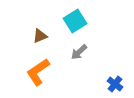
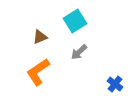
brown triangle: moved 1 px down
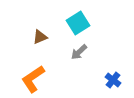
cyan square: moved 3 px right, 2 px down
orange L-shape: moved 5 px left, 7 px down
blue cross: moved 2 px left, 4 px up
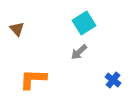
cyan square: moved 6 px right
brown triangle: moved 23 px left, 8 px up; rotated 49 degrees counterclockwise
orange L-shape: rotated 36 degrees clockwise
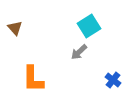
cyan square: moved 5 px right, 3 px down
brown triangle: moved 2 px left, 1 px up
orange L-shape: rotated 92 degrees counterclockwise
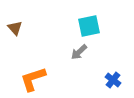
cyan square: rotated 20 degrees clockwise
orange L-shape: rotated 72 degrees clockwise
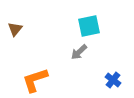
brown triangle: moved 1 px down; rotated 21 degrees clockwise
orange L-shape: moved 2 px right, 1 px down
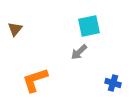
blue cross: moved 3 px down; rotated 21 degrees counterclockwise
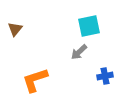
blue cross: moved 8 px left, 7 px up; rotated 28 degrees counterclockwise
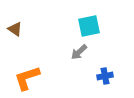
brown triangle: rotated 35 degrees counterclockwise
orange L-shape: moved 8 px left, 2 px up
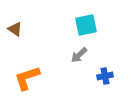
cyan square: moved 3 px left, 1 px up
gray arrow: moved 3 px down
